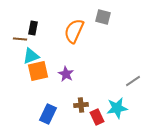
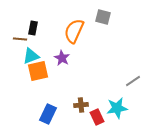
purple star: moved 4 px left, 16 px up
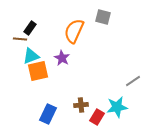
black rectangle: moved 3 px left; rotated 24 degrees clockwise
cyan star: moved 1 px up
red rectangle: rotated 56 degrees clockwise
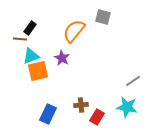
orange semicircle: rotated 15 degrees clockwise
cyan star: moved 10 px right; rotated 20 degrees clockwise
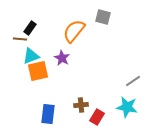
blue rectangle: rotated 18 degrees counterclockwise
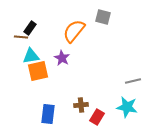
brown line: moved 1 px right, 2 px up
cyan triangle: rotated 12 degrees clockwise
gray line: rotated 21 degrees clockwise
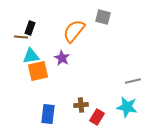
black rectangle: rotated 16 degrees counterclockwise
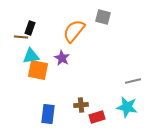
orange square: moved 1 px up; rotated 25 degrees clockwise
red rectangle: rotated 42 degrees clockwise
